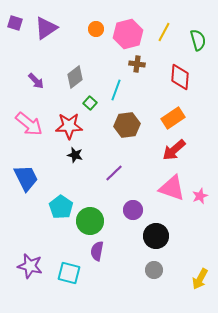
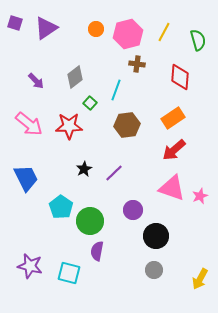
black star: moved 9 px right, 14 px down; rotated 28 degrees clockwise
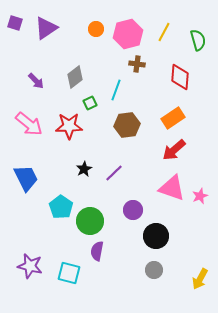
green square: rotated 24 degrees clockwise
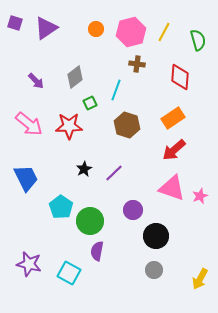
pink hexagon: moved 3 px right, 2 px up
brown hexagon: rotated 25 degrees clockwise
purple star: moved 1 px left, 2 px up
cyan square: rotated 15 degrees clockwise
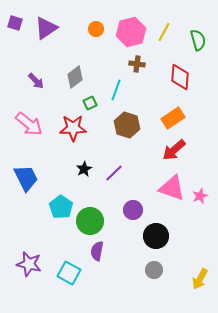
red star: moved 4 px right, 2 px down
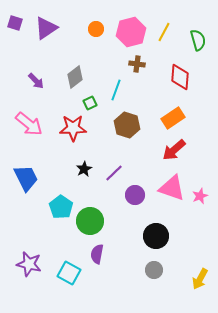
purple circle: moved 2 px right, 15 px up
purple semicircle: moved 3 px down
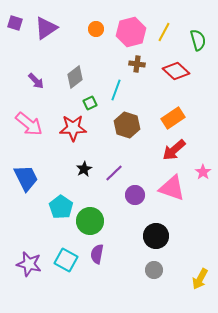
red diamond: moved 4 px left, 6 px up; rotated 52 degrees counterclockwise
pink star: moved 3 px right, 24 px up; rotated 14 degrees counterclockwise
cyan square: moved 3 px left, 13 px up
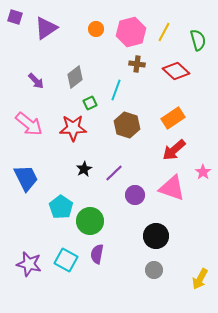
purple square: moved 6 px up
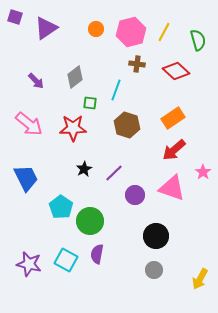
green square: rotated 32 degrees clockwise
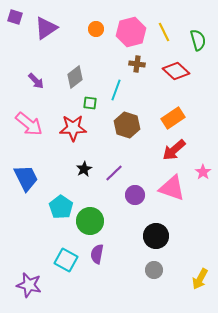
yellow line: rotated 54 degrees counterclockwise
purple star: moved 21 px down
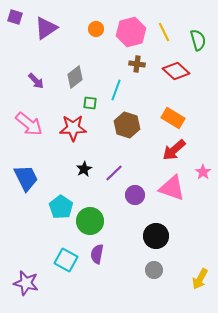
orange rectangle: rotated 65 degrees clockwise
purple star: moved 3 px left, 2 px up
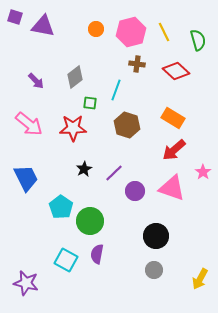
purple triangle: moved 3 px left, 2 px up; rotated 45 degrees clockwise
purple circle: moved 4 px up
